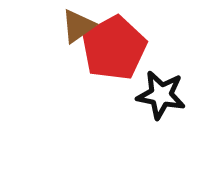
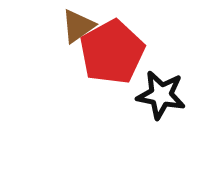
red pentagon: moved 2 px left, 4 px down
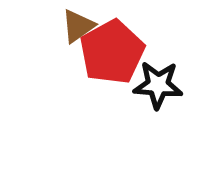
black star: moved 3 px left, 10 px up; rotated 6 degrees counterclockwise
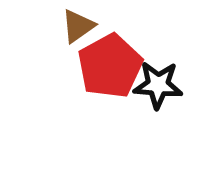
red pentagon: moved 2 px left, 14 px down
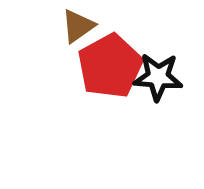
black star: moved 8 px up
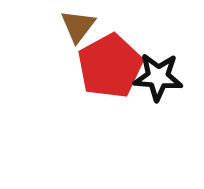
brown triangle: rotated 18 degrees counterclockwise
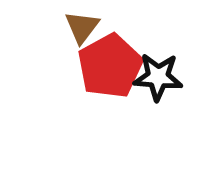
brown triangle: moved 4 px right, 1 px down
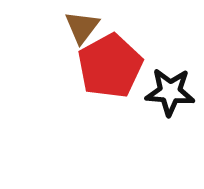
black star: moved 12 px right, 15 px down
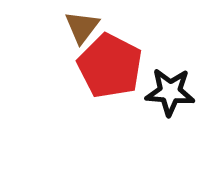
red pentagon: rotated 16 degrees counterclockwise
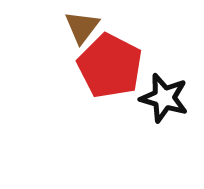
black star: moved 6 px left, 6 px down; rotated 12 degrees clockwise
